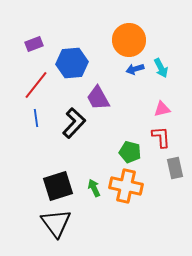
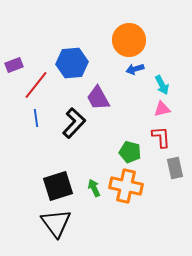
purple rectangle: moved 20 px left, 21 px down
cyan arrow: moved 1 px right, 17 px down
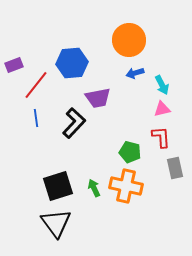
blue arrow: moved 4 px down
purple trapezoid: rotated 72 degrees counterclockwise
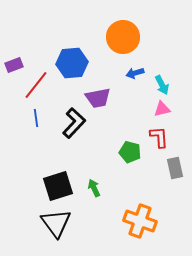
orange circle: moved 6 px left, 3 px up
red L-shape: moved 2 px left
orange cross: moved 14 px right, 35 px down; rotated 8 degrees clockwise
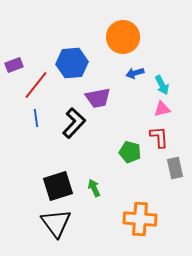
orange cross: moved 2 px up; rotated 16 degrees counterclockwise
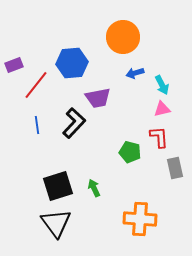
blue line: moved 1 px right, 7 px down
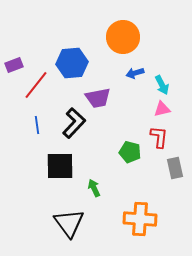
red L-shape: rotated 10 degrees clockwise
black square: moved 2 px right, 20 px up; rotated 16 degrees clockwise
black triangle: moved 13 px right
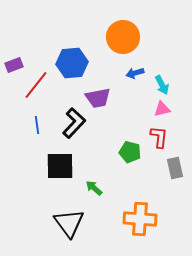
green arrow: rotated 24 degrees counterclockwise
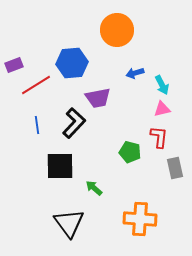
orange circle: moved 6 px left, 7 px up
red line: rotated 20 degrees clockwise
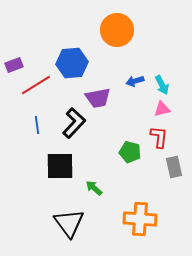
blue arrow: moved 8 px down
gray rectangle: moved 1 px left, 1 px up
